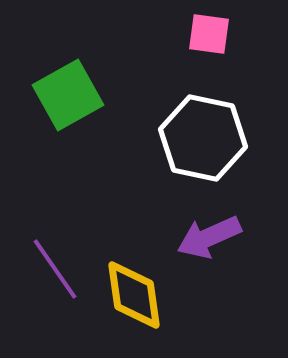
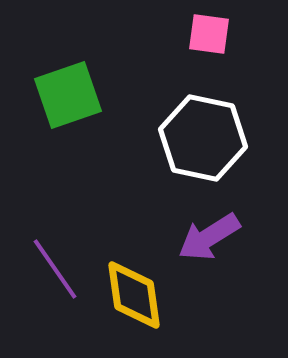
green square: rotated 10 degrees clockwise
purple arrow: rotated 8 degrees counterclockwise
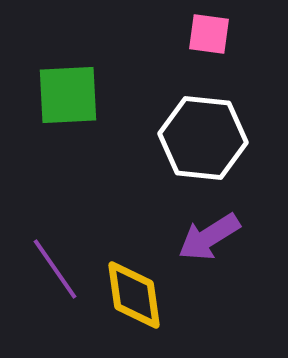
green square: rotated 16 degrees clockwise
white hexagon: rotated 6 degrees counterclockwise
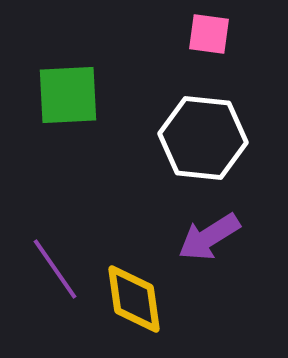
yellow diamond: moved 4 px down
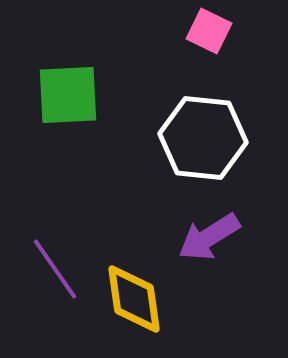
pink square: moved 3 px up; rotated 18 degrees clockwise
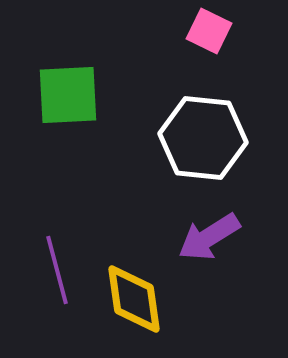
purple line: moved 2 px right, 1 px down; rotated 20 degrees clockwise
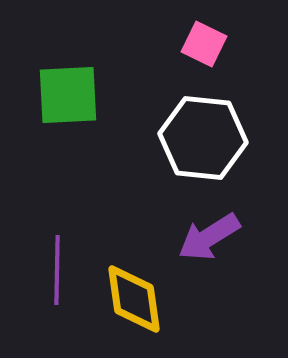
pink square: moved 5 px left, 13 px down
purple line: rotated 16 degrees clockwise
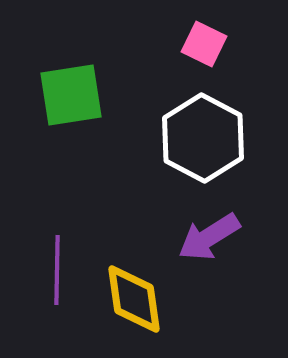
green square: moved 3 px right; rotated 6 degrees counterclockwise
white hexagon: rotated 22 degrees clockwise
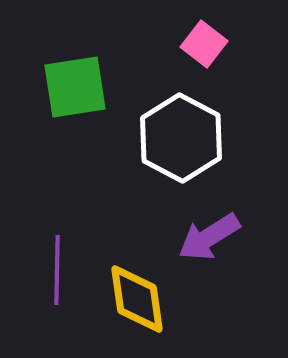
pink square: rotated 12 degrees clockwise
green square: moved 4 px right, 8 px up
white hexagon: moved 22 px left
yellow diamond: moved 3 px right
